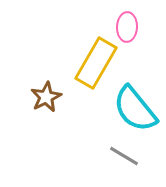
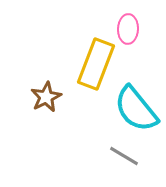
pink ellipse: moved 1 px right, 2 px down
yellow rectangle: moved 1 px down; rotated 9 degrees counterclockwise
cyan semicircle: moved 1 px right
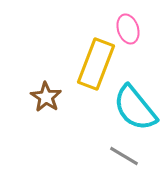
pink ellipse: rotated 20 degrees counterclockwise
brown star: rotated 12 degrees counterclockwise
cyan semicircle: moved 1 px left, 1 px up
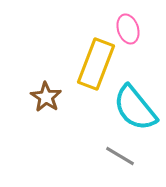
gray line: moved 4 px left
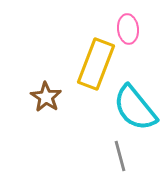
pink ellipse: rotated 12 degrees clockwise
gray line: rotated 44 degrees clockwise
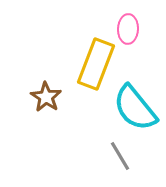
pink ellipse: rotated 8 degrees clockwise
gray line: rotated 16 degrees counterclockwise
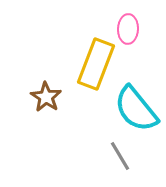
cyan semicircle: moved 1 px right, 1 px down
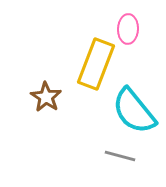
cyan semicircle: moved 2 px left, 2 px down
gray line: rotated 44 degrees counterclockwise
